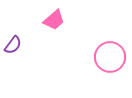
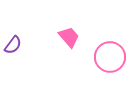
pink trapezoid: moved 15 px right, 17 px down; rotated 90 degrees counterclockwise
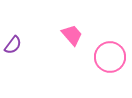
pink trapezoid: moved 3 px right, 2 px up
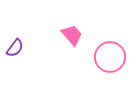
purple semicircle: moved 2 px right, 3 px down
